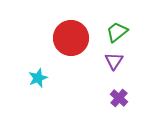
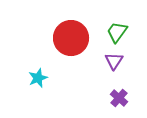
green trapezoid: rotated 15 degrees counterclockwise
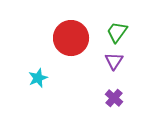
purple cross: moved 5 px left
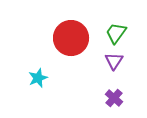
green trapezoid: moved 1 px left, 1 px down
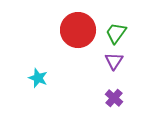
red circle: moved 7 px right, 8 px up
cyan star: rotated 30 degrees counterclockwise
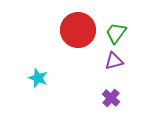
purple triangle: rotated 42 degrees clockwise
purple cross: moved 3 px left
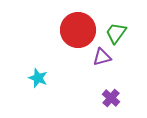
purple triangle: moved 12 px left, 4 px up
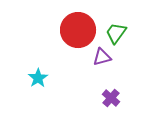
cyan star: rotated 18 degrees clockwise
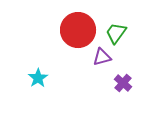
purple cross: moved 12 px right, 15 px up
